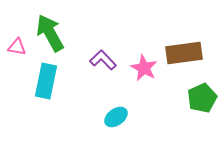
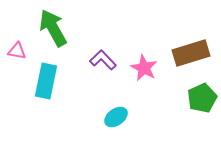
green arrow: moved 3 px right, 5 px up
pink triangle: moved 4 px down
brown rectangle: moved 7 px right; rotated 9 degrees counterclockwise
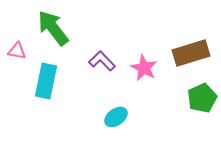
green arrow: rotated 9 degrees counterclockwise
purple L-shape: moved 1 px left, 1 px down
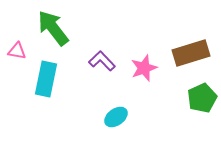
pink star: rotated 24 degrees clockwise
cyan rectangle: moved 2 px up
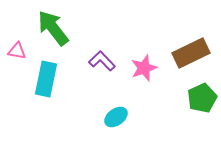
brown rectangle: rotated 9 degrees counterclockwise
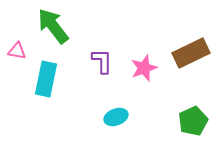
green arrow: moved 2 px up
purple L-shape: rotated 44 degrees clockwise
green pentagon: moved 9 px left, 23 px down
cyan ellipse: rotated 15 degrees clockwise
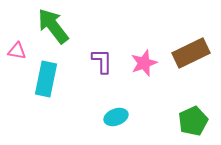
pink star: moved 5 px up
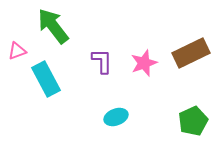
pink triangle: rotated 30 degrees counterclockwise
cyan rectangle: rotated 40 degrees counterclockwise
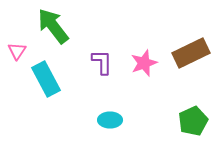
pink triangle: rotated 36 degrees counterclockwise
purple L-shape: moved 1 px down
cyan ellipse: moved 6 px left, 3 px down; rotated 20 degrees clockwise
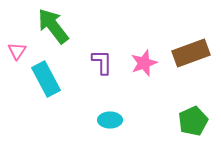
brown rectangle: rotated 6 degrees clockwise
